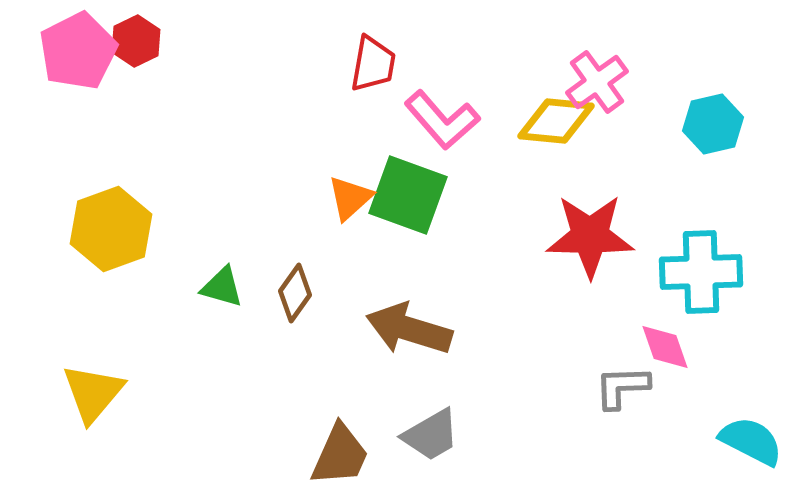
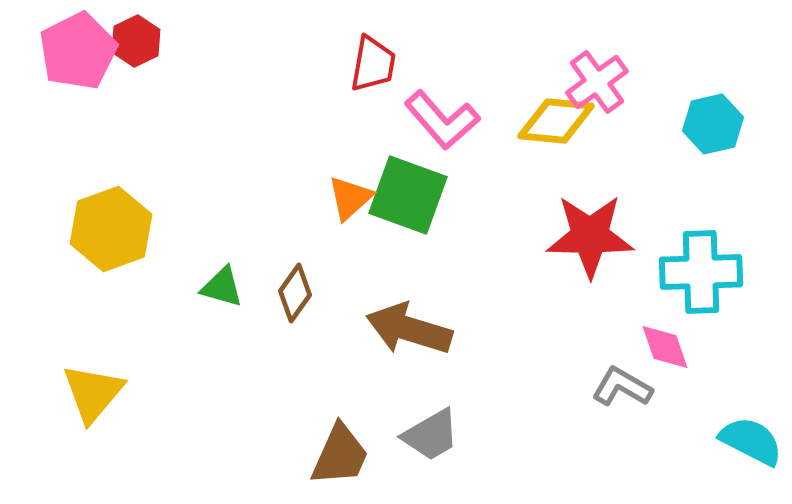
gray L-shape: rotated 32 degrees clockwise
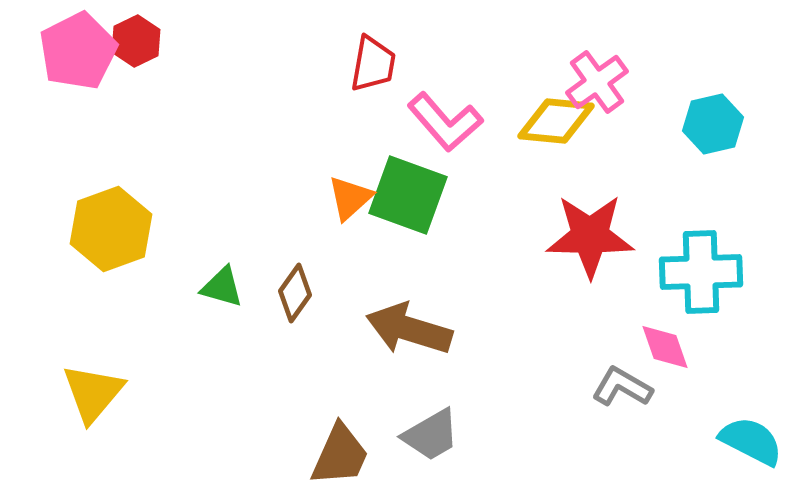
pink L-shape: moved 3 px right, 2 px down
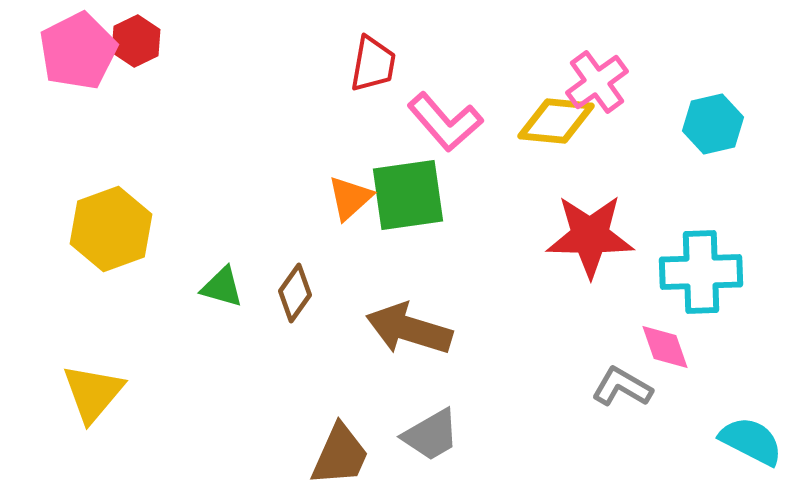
green square: rotated 28 degrees counterclockwise
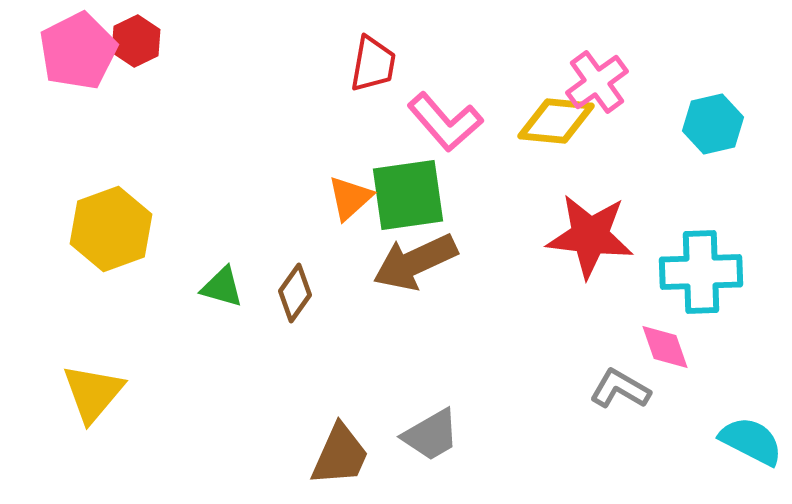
red star: rotated 6 degrees clockwise
brown arrow: moved 6 px right, 67 px up; rotated 42 degrees counterclockwise
gray L-shape: moved 2 px left, 2 px down
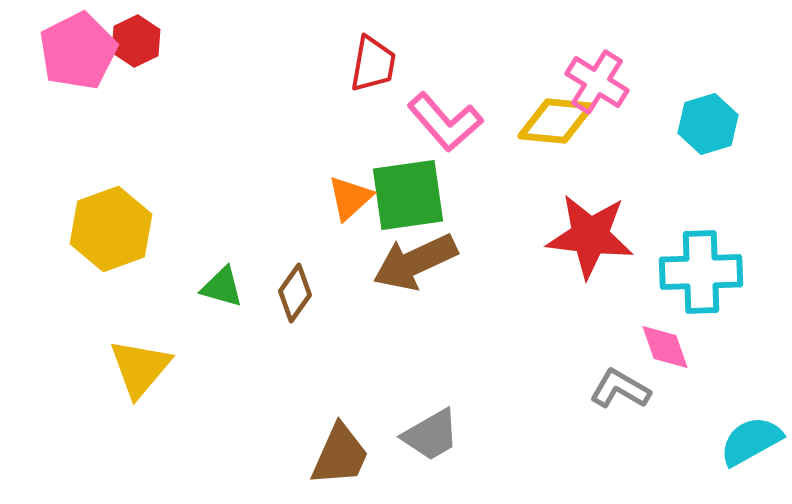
pink cross: rotated 22 degrees counterclockwise
cyan hexagon: moved 5 px left; rotated 4 degrees counterclockwise
yellow triangle: moved 47 px right, 25 px up
cyan semicircle: rotated 56 degrees counterclockwise
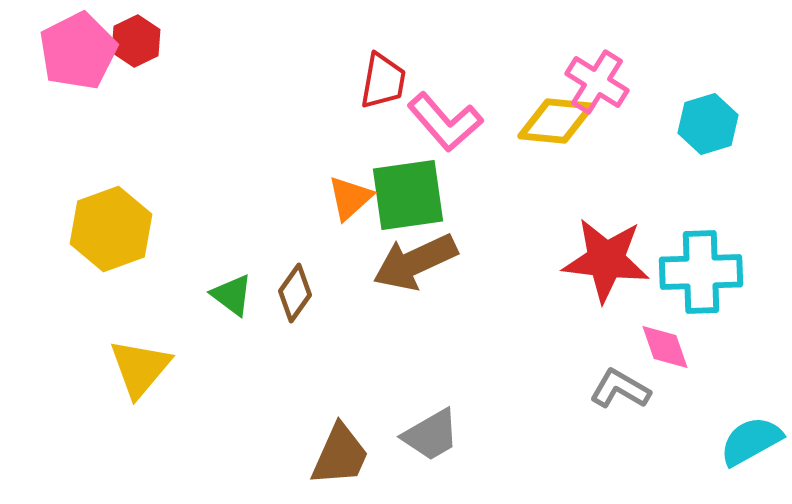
red trapezoid: moved 10 px right, 17 px down
red star: moved 16 px right, 24 px down
green triangle: moved 10 px right, 8 px down; rotated 21 degrees clockwise
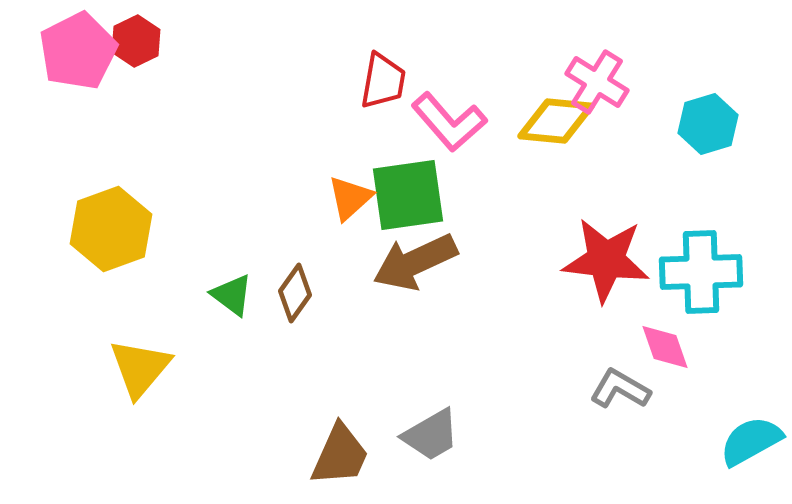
pink L-shape: moved 4 px right
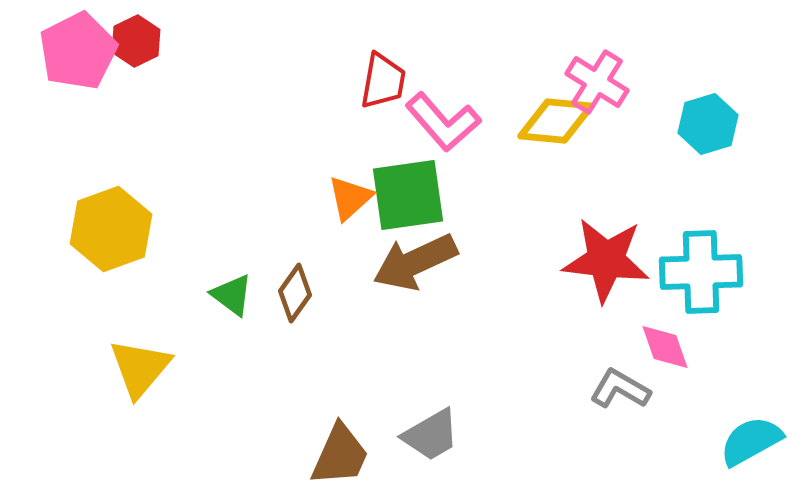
pink L-shape: moved 6 px left
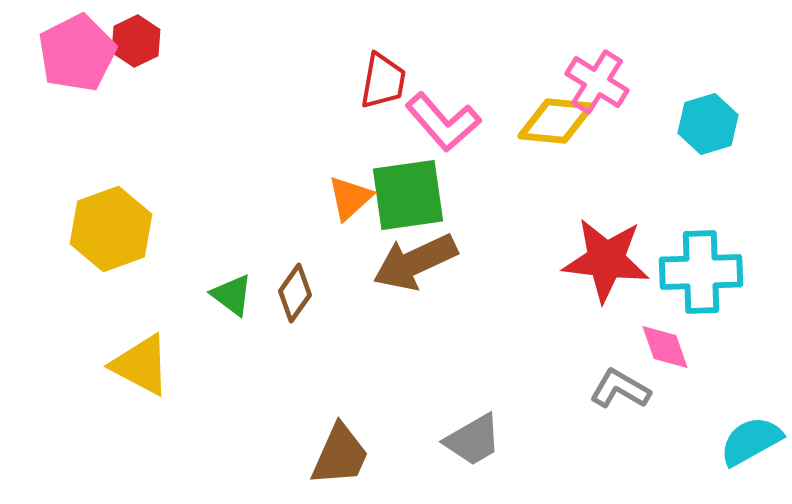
pink pentagon: moved 1 px left, 2 px down
yellow triangle: moved 1 px right, 3 px up; rotated 42 degrees counterclockwise
gray trapezoid: moved 42 px right, 5 px down
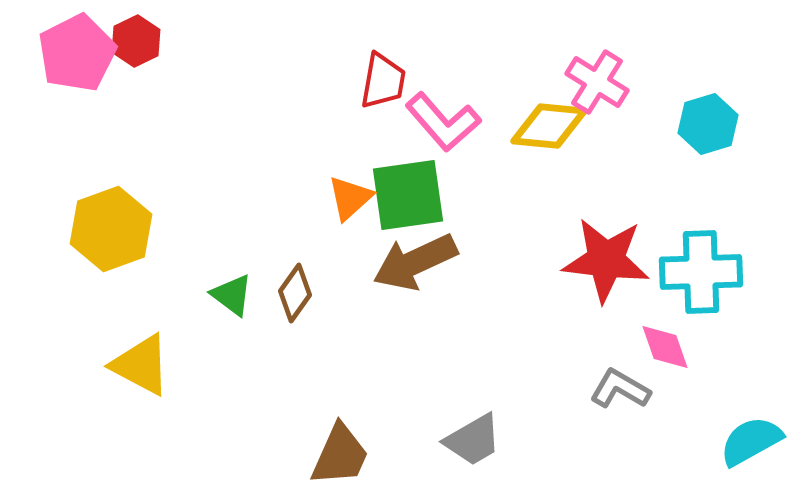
yellow diamond: moved 7 px left, 5 px down
